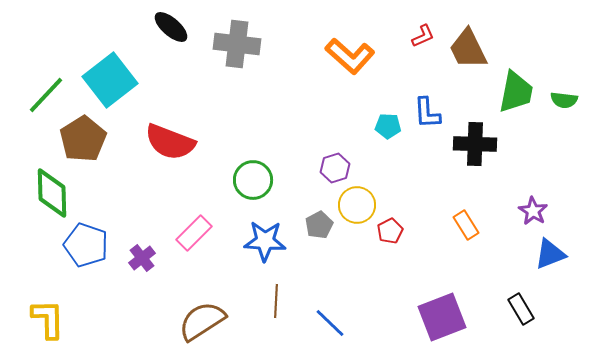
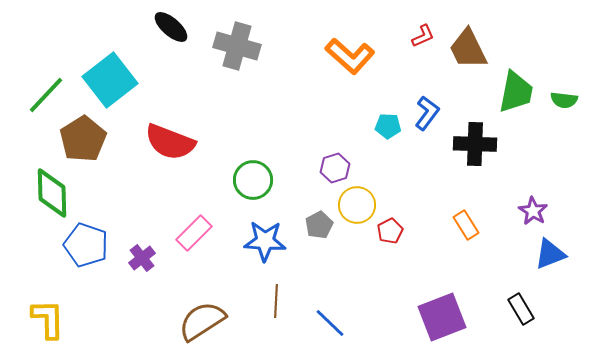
gray cross: moved 2 px down; rotated 9 degrees clockwise
blue L-shape: rotated 140 degrees counterclockwise
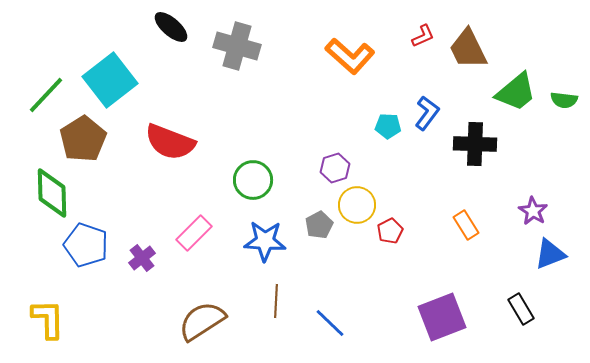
green trapezoid: rotated 39 degrees clockwise
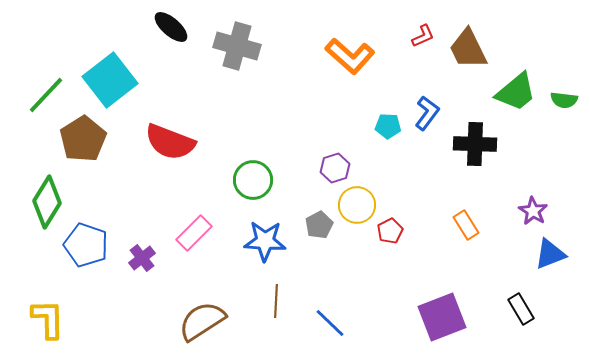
green diamond: moved 5 px left, 9 px down; rotated 33 degrees clockwise
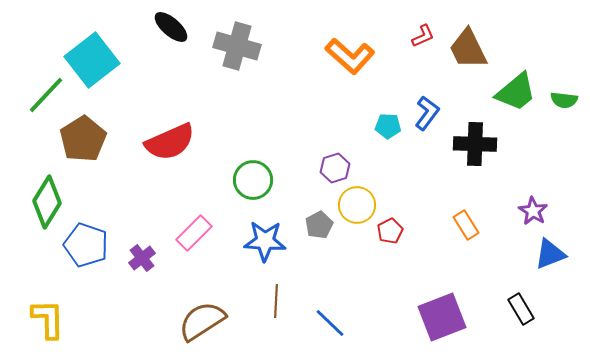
cyan square: moved 18 px left, 20 px up
red semicircle: rotated 45 degrees counterclockwise
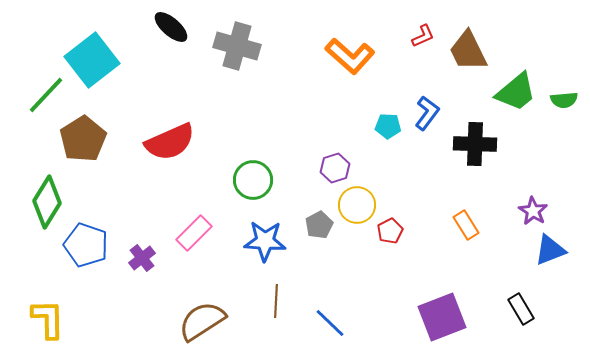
brown trapezoid: moved 2 px down
green semicircle: rotated 12 degrees counterclockwise
blue triangle: moved 4 px up
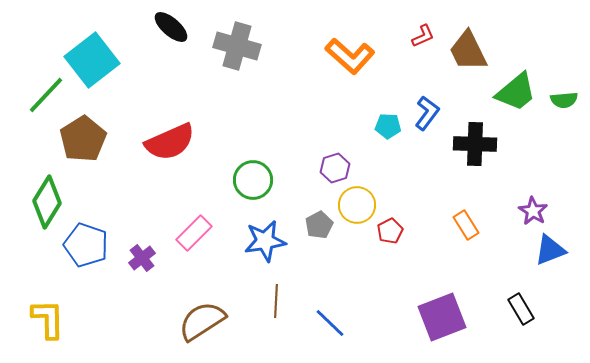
blue star: rotated 12 degrees counterclockwise
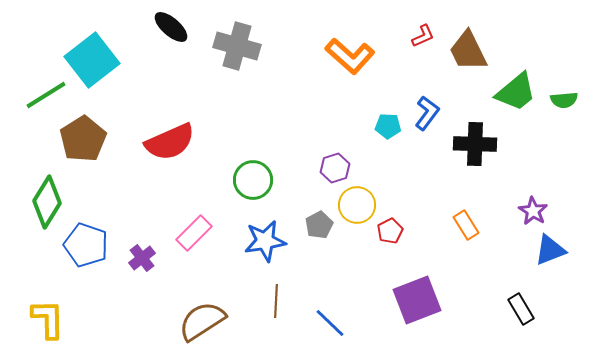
green line: rotated 15 degrees clockwise
purple square: moved 25 px left, 17 px up
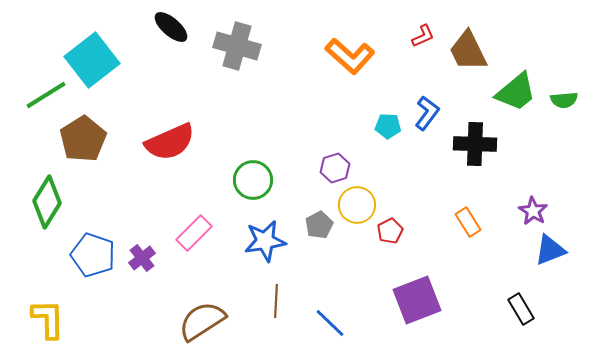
orange rectangle: moved 2 px right, 3 px up
blue pentagon: moved 7 px right, 10 px down
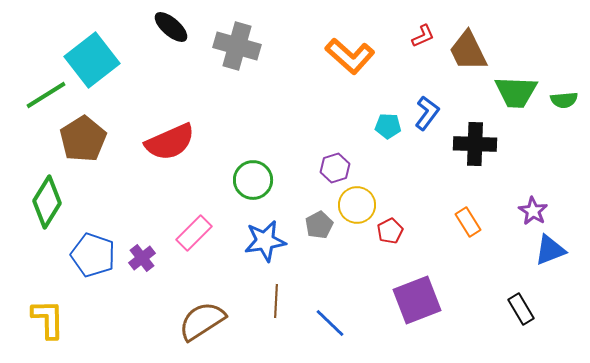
green trapezoid: rotated 42 degrees clockwise
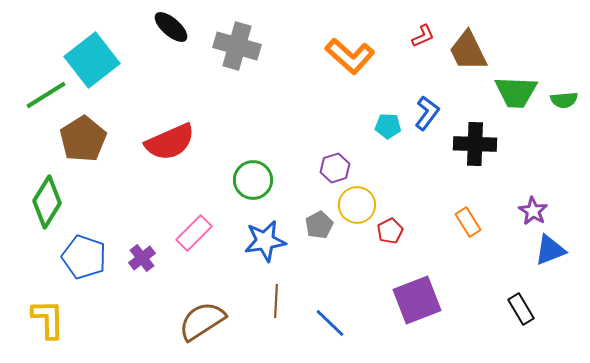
blue pentagon: moved 9 px left, 2 px down
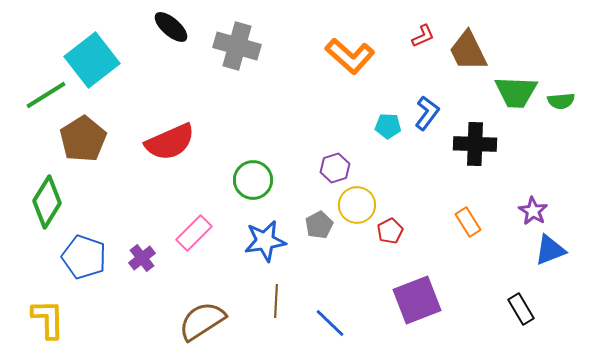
green semicircle: moved 3 px left, 1 px down
